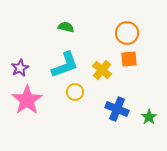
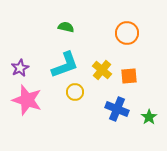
orange square: moved 17 px down
pink star: rotated 20 degrees counterclockwise
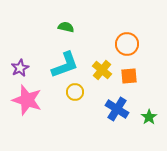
orange circle: moved 11 px down
blue cross: rotated 10 degrees clockwise
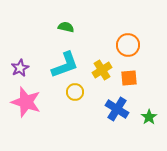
orange circle: moved 1 px right, 1 px down
yellow cross: rotated 18 degrees clockwise
orange square: moved 2 px down
pink star: moved 1 px left, 2 px down
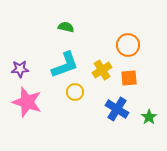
purple star: moved 1 px down; rotated 24 degrees clockwise
pink star: moved 1 px right
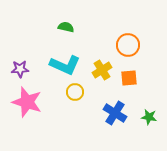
cyan L-shape: rotated 44 degrees clockwise
blue cross: moved 2 px left, 4 px down
green star: rotated 28 degrees counterclockwise
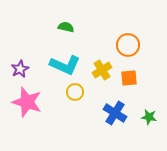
purple star: rotated 24 degrees counterclockwise
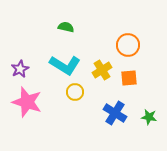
cyan L-shape: rotated 8 degrees clockwise
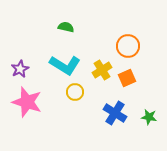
orange circle: moved 1 px down
orange square: moved 2 px left; rotated 18 degrees counterclockwise
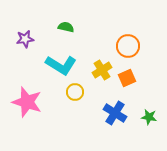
cyan L-shape: moved 4 px left
purple star: moved 5 px right, 30 px up; rotated 18 degrees clockwise
